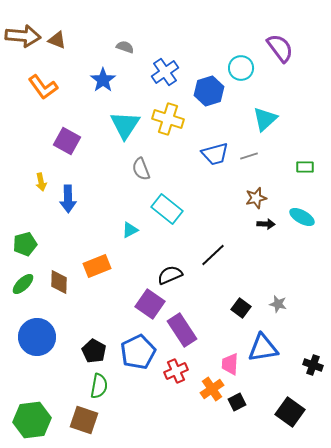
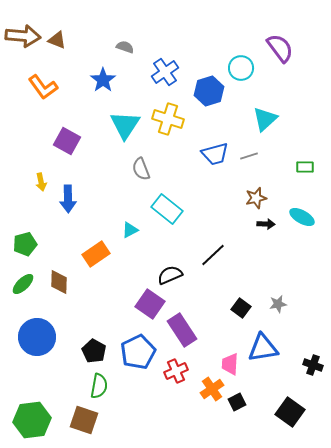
orange rectangle at (97, 266): moved 1 px left, 12 px up; rotated 12 degrees counterclockwise
gray star at (278, 304): rotated 24 degrees counterclockwise
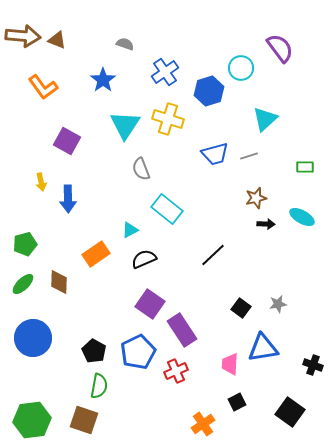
gray semicircle at (125, 47): moved 3 px up
black semicircle at (170, 275): moved 26 px left, 16 px up
blue circle at (37, 337): moved 4 px left, 1 px down
orange cross at (212, 389): moved 9 px left, 35 px down
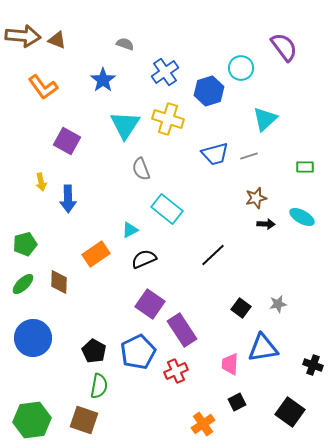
purple semicircle at (280, 48): moved 4 px right, 1 px up
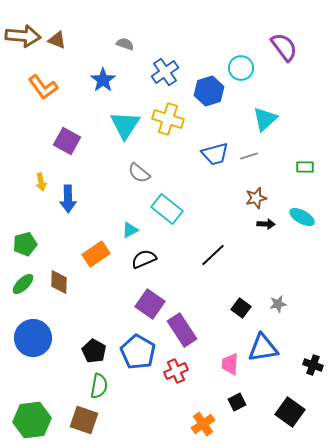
gray semicircle at (141, 169): moved 2 px left, 4 px down; rotated 30 degrees counterclockwise
blue pentagon at (138, 352): rotated 16 degrees counterclockwise
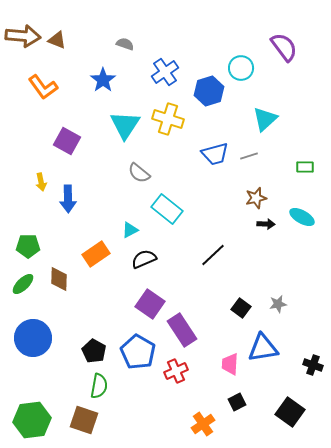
green pentagon at (25, 244): moved 3 px right, 2 px down; rotated 15 degrees clockwise
brown diamond at (59, 282): moved 3 px up
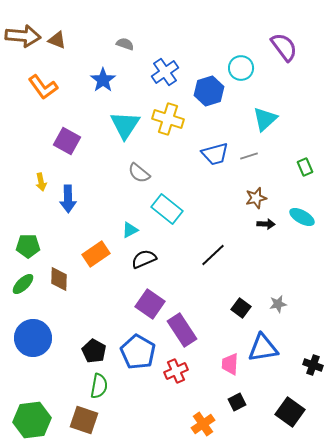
green rectangle at (305, 167): rotated 66 degrees clockwise
